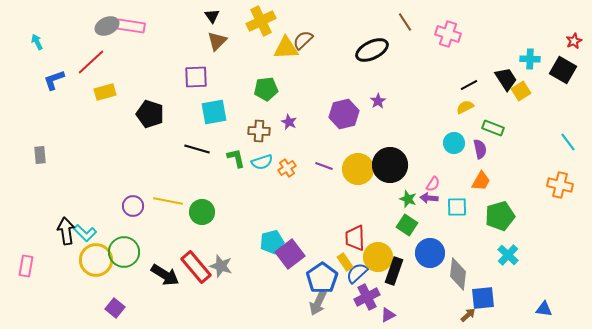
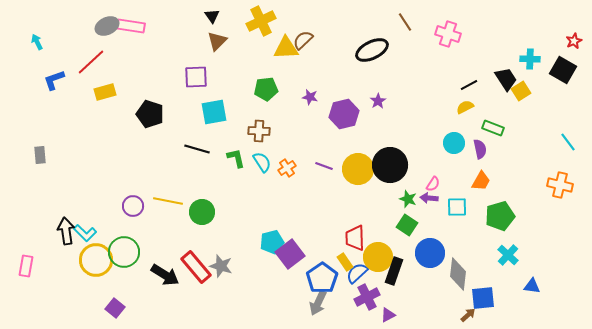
purple star at (289, 122): moved 21 px right, 25 px up; rotated 14 degrees counterclockwise
cyan semicircle at (262, 162): rotated 105 degrees counterclockwise
blue triangle at (544, 309): moved 12 px left, 23 px up
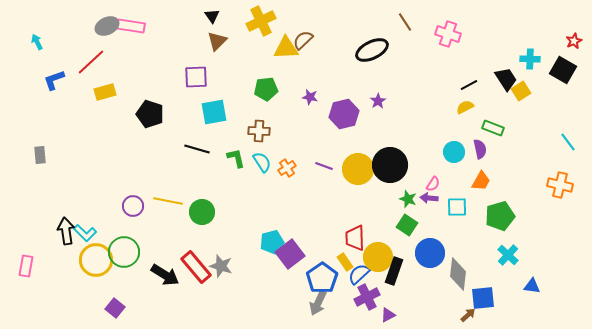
cyan circle at (454, 143): moved 9 px down
blue semicircle at (357, 273): moved 2 px right, 1 px down
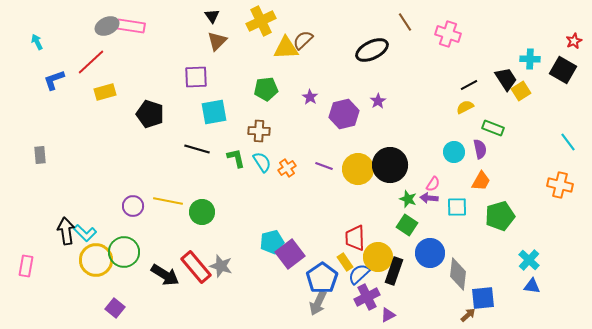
purple star at (310, 97): rotated 21 degrees clockwise
cyan cross at (508, 255): moved 21 px right, 5 px down
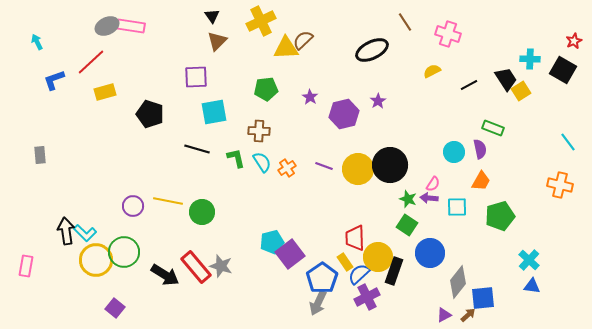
yellow semicircle at (465, 107): moved 33 px left, 36 px up
gray diamond at (458, 274): moved 8 px down; rotated 32 degrees clockwise
purple triangle at (388, 315): moved 56 px right
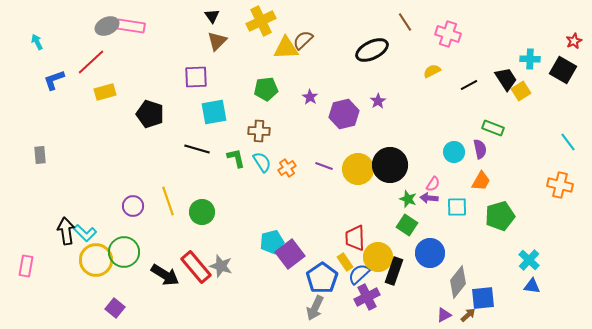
yellow line at (168, 201): rotated 60 degrees clockwise
gray arrow at (318, 303): moved 3 px left, 5 px down
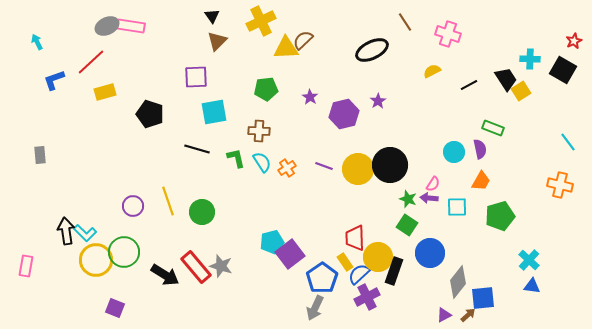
purple square at (115, 308): rotated 18 degrees counterclockwise
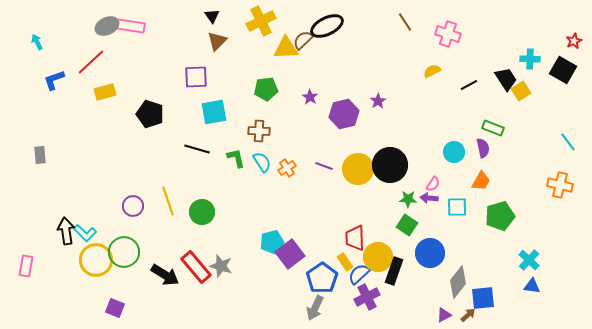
black ellipse at (372, 50): moved 45 px left, 24 px up
purple semicircle at (480, 149): moved 3 px right, 1 px up
green star at (408, 199): rotated 18 degrees counterclockwise
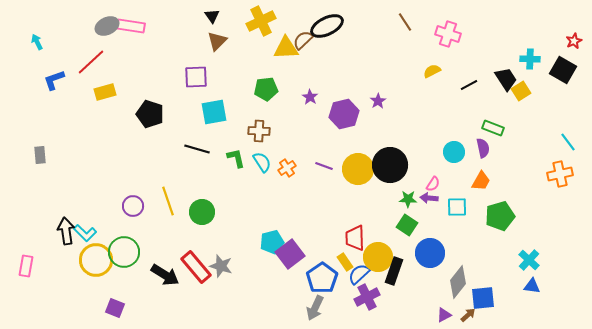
orange cross at (560, 185): moved 11 px up; rotated 25 degrees counterclockwise
